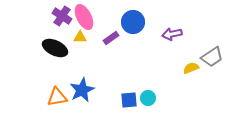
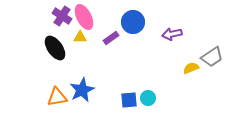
black ellipse: rotated 30 degrees clockwise
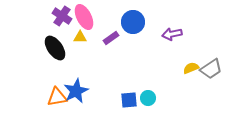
gray trapezoid: moved 1 px left, 12 px down
blue star: moved 6 px left, 1 px down
